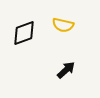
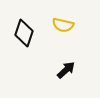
black diamond: rotated 52 degrees counterclockwise
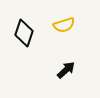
yellow semicircle: moved 1 px right; rotated 30 degrees counterclockwise
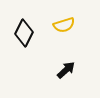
black diamond: rotated 8 degrees clockwise
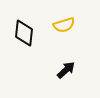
black diamond: rotated 20 degrees counterclockwise
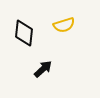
black arrow: moved 23 px left, 1 px up
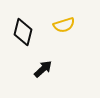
black diamond: moved 1 px left, 1 px up; rotated 8 degrees clockwise
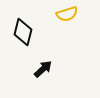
yellow semicircle: moved 3 px right, 11 px up
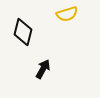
black arrow: rotated 18 degrees counterclockwise
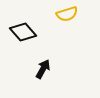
black diamond: rotated 56 degrees counterclockwise
